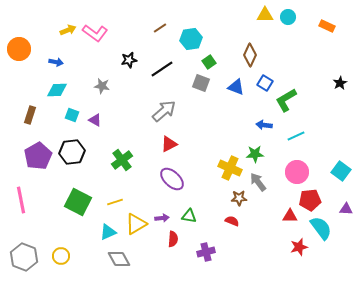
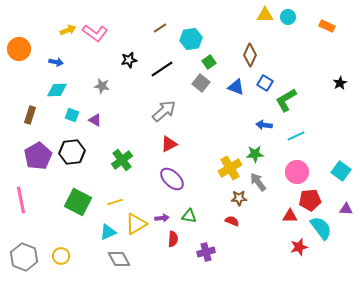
gray square at (201, 83): rotated 18 degrees clockwise
yellow cross at (230, 168): rotated 35 degrees clockwise
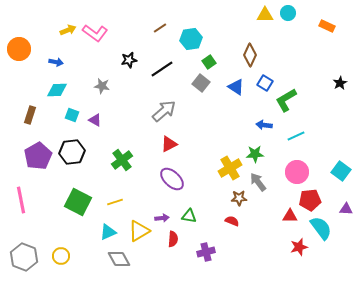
cyan circle at (288, 17): moved 4 px up
blue triangle at (236, 87): rotated 12 degrees clockwise
yellow triangle at (136, 224): moved 3 px right, 7 px down
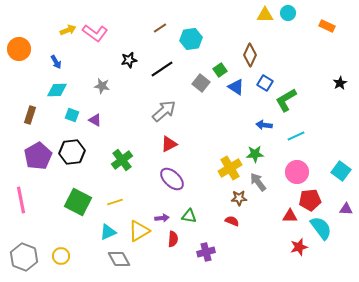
blue arrow at (56, 62): rotated 48 degrees clockwise
green square at (209, 62): moved 11 px right, 8 px down
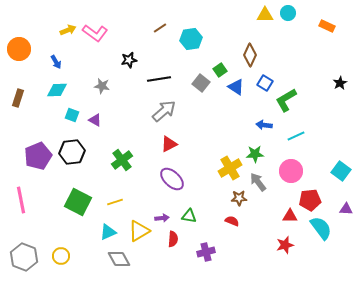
black line at (162, 69): moved 3 px left, 10 px down; rotated 25 degrees clockwise
brown rectangle at (30, 115): moved 12 px left, 17 px up
purple pentagon at (38, 156): rotated 8 degrees clockwise
pink circle at (297, 172): moved 6 px left, 1 px up
red star at (299, 247): moved 14 px left, 2 px up
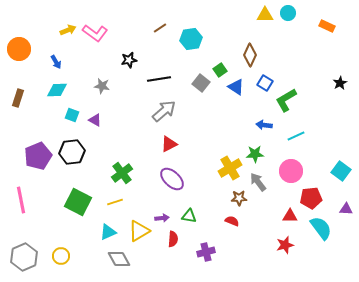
green cross at (122, 160): moved 13 px down
red pentagon at (310, 200): moved 1 px right, 2 px up
gray hexagon at (24, 257): rotated 16 degrees clockwise
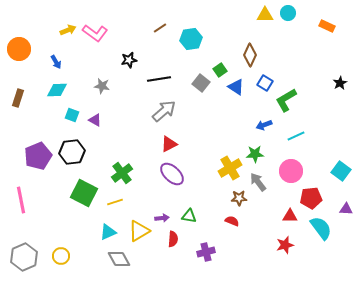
blue arrow at (264, 125): rotated 28 degrees counterclockwise
purple ellipse at (172, 179): moved 5 px up
green square at (78, 202): moved 6 px right, 9 px up
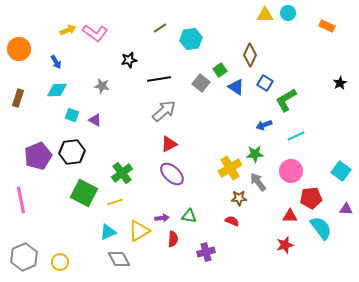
yellow circle at (61, 256): moved 1 px left, 6 px down
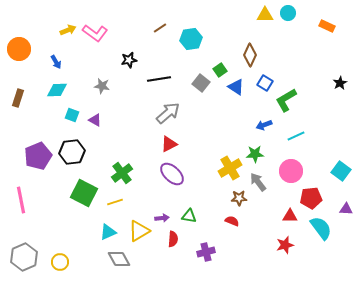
gray arrow at (164, 111): moved 4 px right, 2 px down
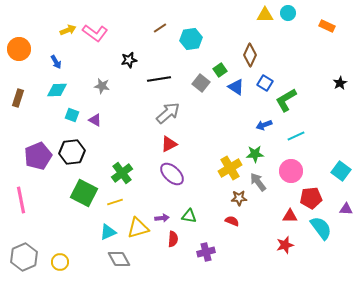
yellow triangle at (139, 231): moved 1 px left, 3 px up; rotated 15 degrees clockwise
